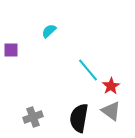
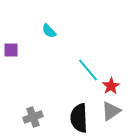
cyan semicircle: rotated 91 degrees counterclockwise
gray triangle: rotated 50 degrees clockwise
black semicircle: rotated 12 degrees counterclockwise
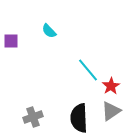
purple square: moved 9 px up
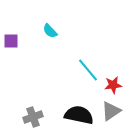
cyan semicircle: moved 1 px right
red star: moved 2 px right, 1 px up; rotated 24 degrees clockwise
black semicircle: moved 3 px up; rotated 104 degrees clockwise
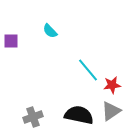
red star: moved 1 px left
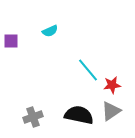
cyan semicircle: rotated 70 degrees counterclockwise
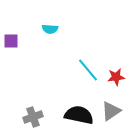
cyan semicircle: moved 2 px up; rotated 28 degrees clockwise
red star: moved 4 px right, 8 px up
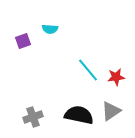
purple square: moved 12 px right; rotated 21 degrees counterclockwise
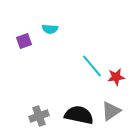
purple square: moved 1 px right
cyan line: moved 4 px right, 4 px up
gray cross: moved 6 px right, 1 px up
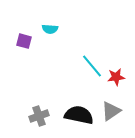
purple square: rotated 35 degrees clockwise
